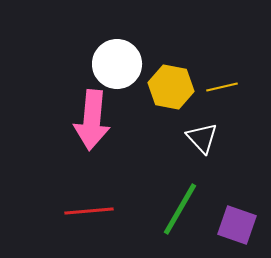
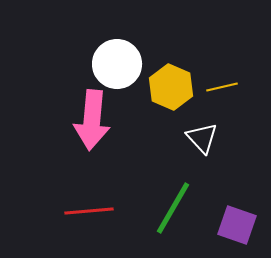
yellow hexagon: rotated 12 degrees clockwise
green line: moved 7 px left, 1 px up
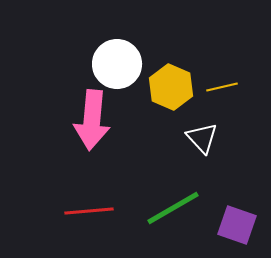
green line: rotated 30 degrees clockwise
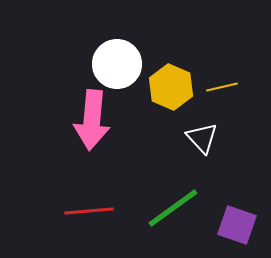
green line: rotated 6 degrees counterclockwise
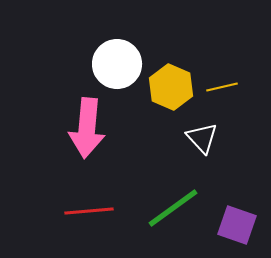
pink arrow: moved 5 px left, 8 px down
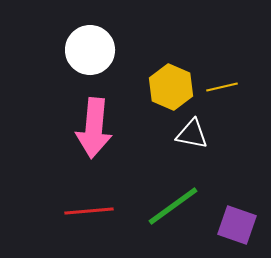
white circle: moved 27 px left, 14 px up
pink arrow: moved 7 px right
white triangle: moved 10 px left, 4 px up; rotated 36 degrees counterclockwise
green line: moved 2 px up
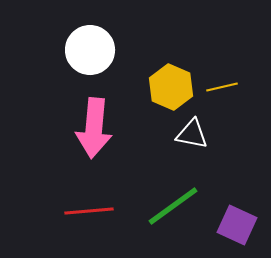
purple square: rotated 6 degrees clockwise
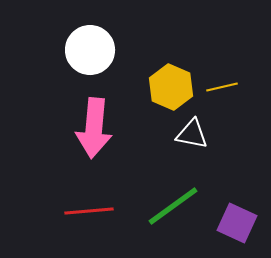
purple square: moved 2 px up
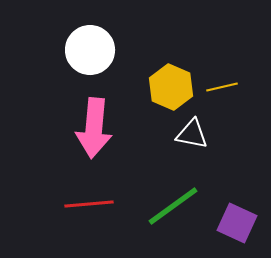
red line: moved 7 px up
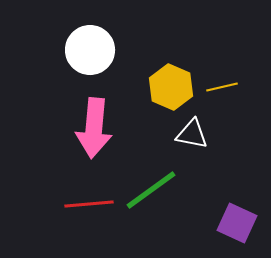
green line: moved 22 px left, 16 px up
